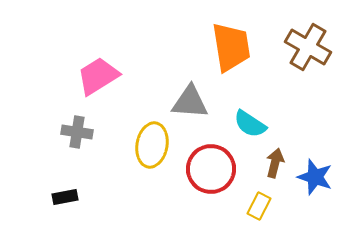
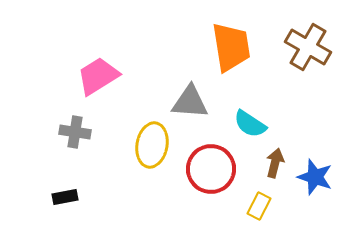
gray cross: moved 2 px left
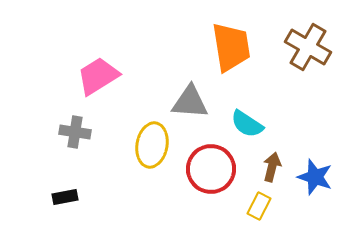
cyan semicircle: moved 3 px left
brown arrow: moved 3 px left, 4 px down
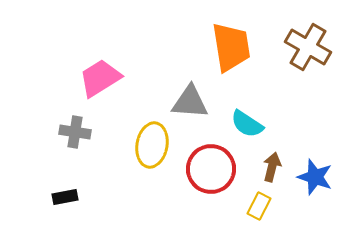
pink trapezoid: moved 2 px right, 2 px down
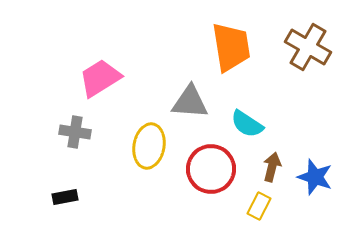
yellow ellipse: moved 3 px left, 1 px down
